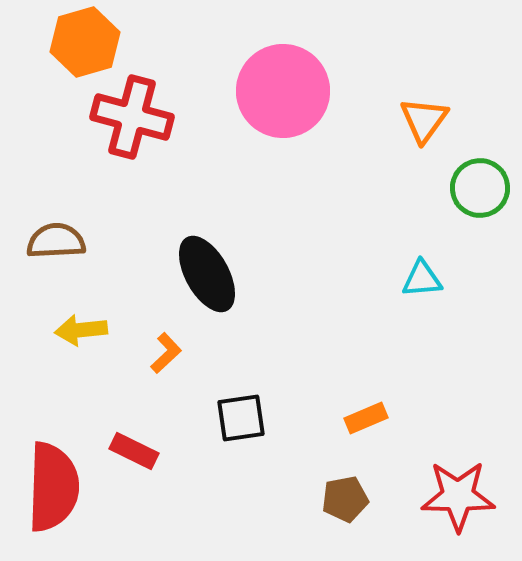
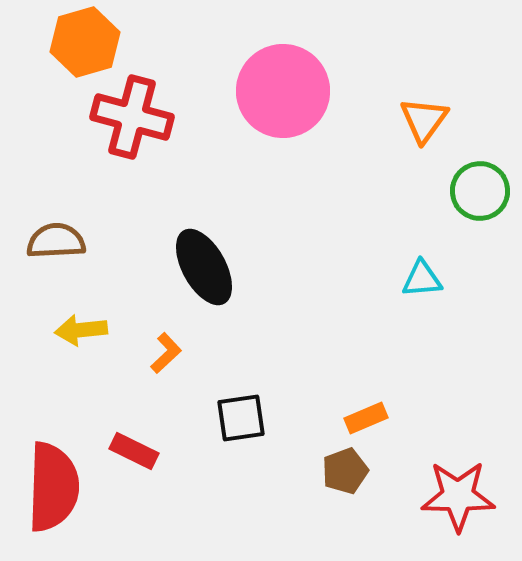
green circle: moved 3 px down
black ellipse: moved 3 px left, 7 px up
brown pentagon: moved 28 px up; rotated 9 degrees counterclockwise
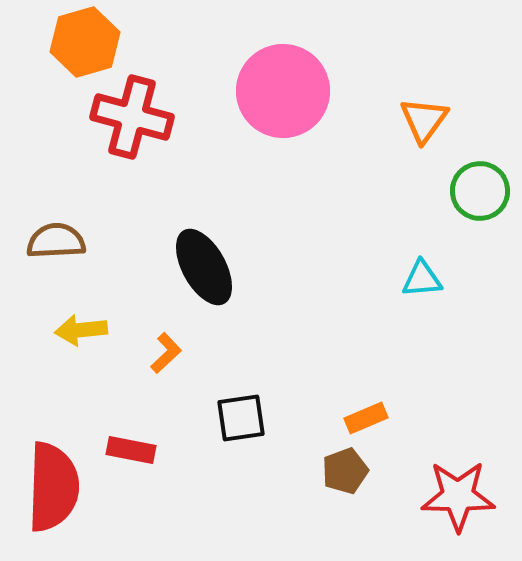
red rectangle: moved 3 px left, 1 px up; rotated 15 degrees counterclockwise
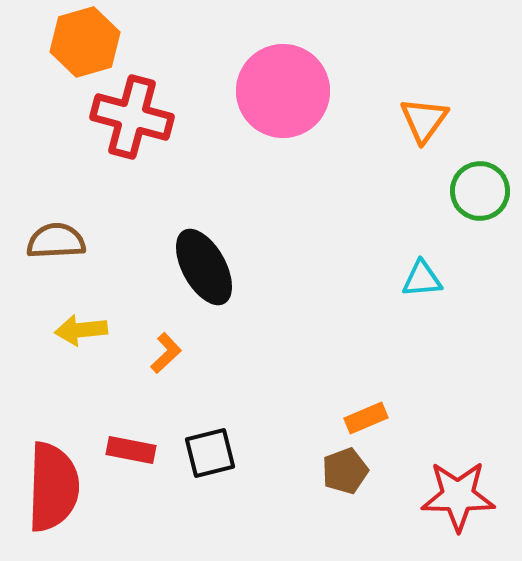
black square: moved 31 px left, 35 px down; rotated 6 degrees counterclockwise
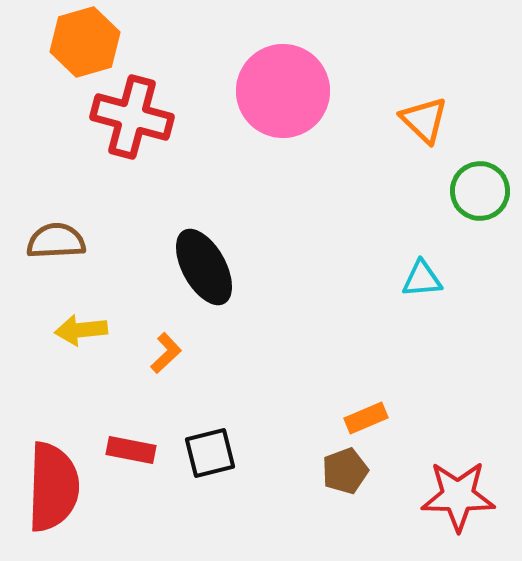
orange triangle: rotated 22 degrees counterclockwise
